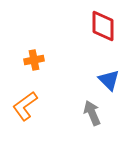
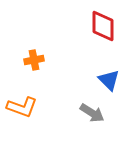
orange L-shape: moved 3 px left, 1 px down; rotated 124 degrees counterclockwise
gray arrow: rotated 145 degrees clockwise
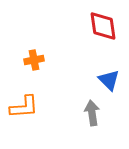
red diamond: rotated 8 degrees counterclockwise
orange L-shape: moved 2 px right; rotated 24 degrees counterclockwise
gray arrow: rotated 130 degrees counterclockwise
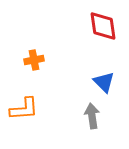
blue triangle: moved 5 px left, 2 px down
orange L-shape: moved 2 px down
gray arrow: moved 3 px down
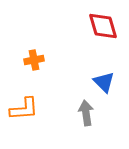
red diamond: rotated 8 degrees counterclockwise
gray arrow: moved 6 px left, 3 px up
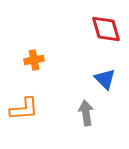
red diamond: moved 3 px right, 3 px down
blue triangle: moved 1 px right, 3 px up
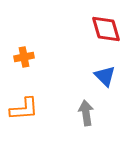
orange cross: moved 10 px left, 3 px up
blue triangle: moved 3 px up
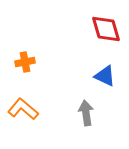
orange cross: moved 1 px right, 5 px down
blue triangle: rotated 20 degrees counterclockwise
orange L-shape: moved 1 px left; rotated 136 degrees counterclockwise
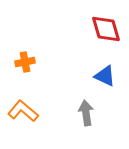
orange L-shape: moved 2 px down
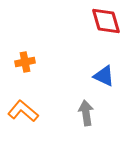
red diamond: moved 8 px up
blue triangle: moved 1 px left
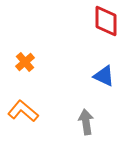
red diamond: rotated 16 degrees clockwise
orange cross: rotated 30 degrees counterclockwise
gray arrow: moved 9 px down
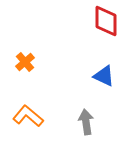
orange L-shape: moved 5 px right, 5 px down
